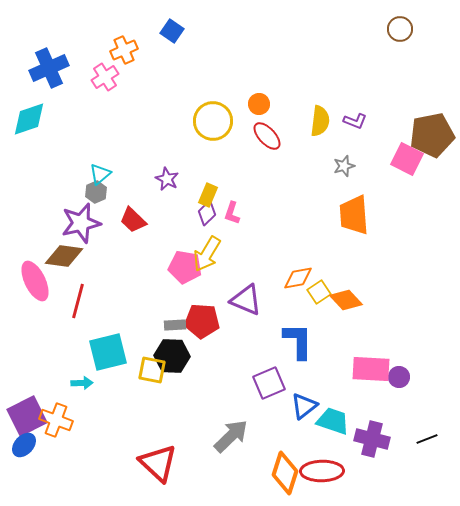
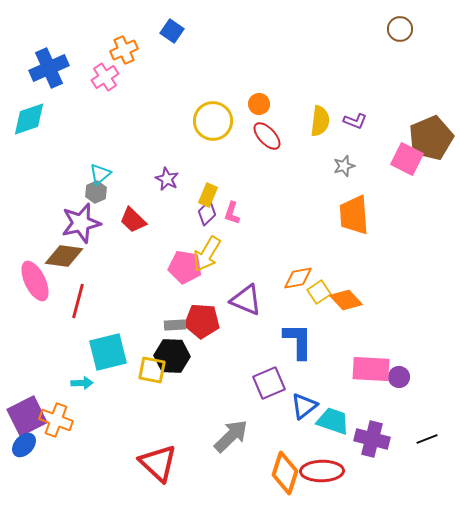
brown pentagon at (432, 135): moved 1 px left, 3 px down; rotated 12 degrees counterclockwise
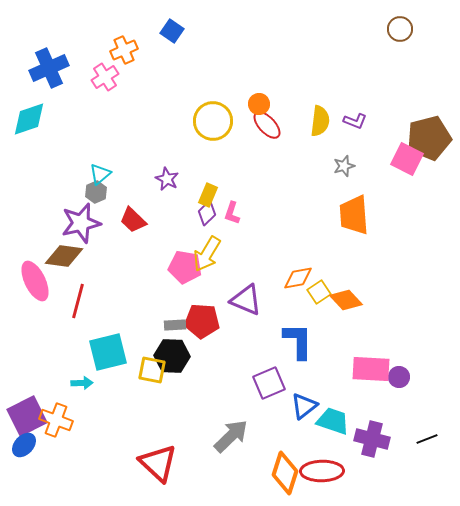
red ellipse at (267, 136): moved 11 px up
brown pentagon at (431, 138): moved 2 px left; rotated 9 degrees clockwise
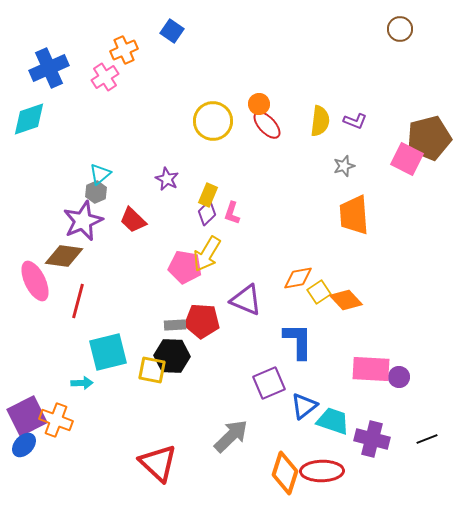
purple star at (81, 223): moved 2 px right, 2 px up; rotated 9 degrees counterclockwise
